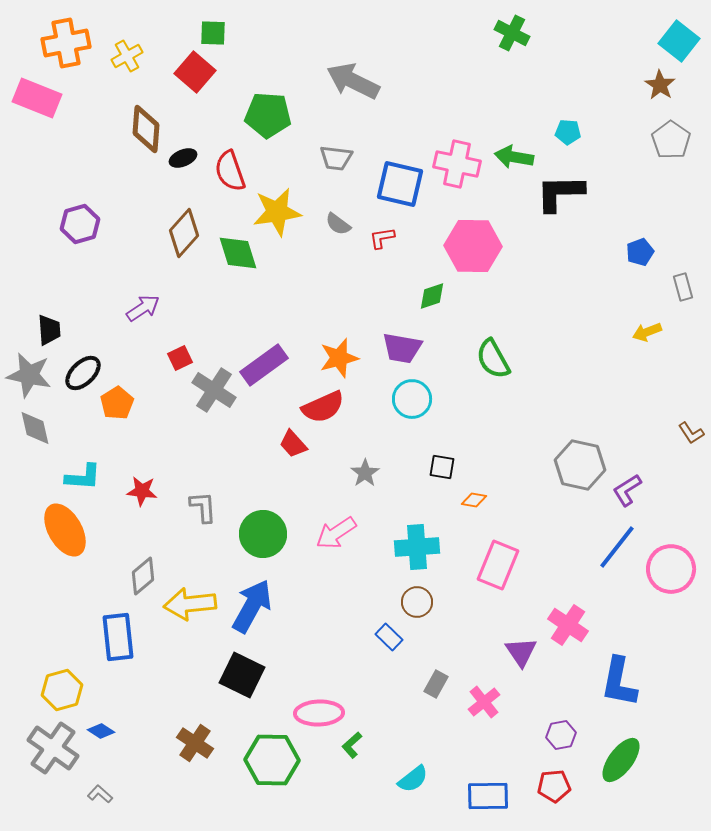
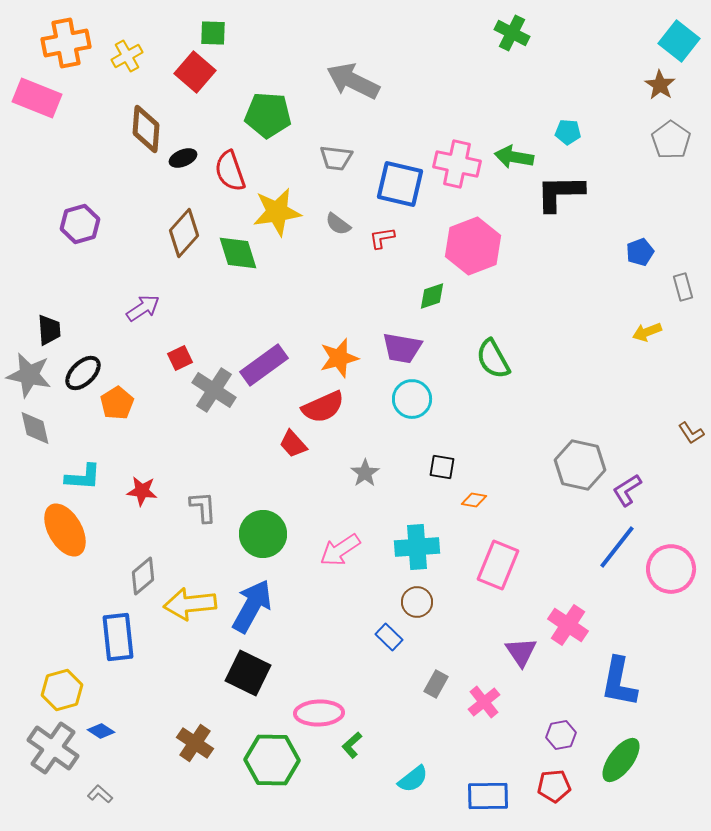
pink hexagon at (473, 246): rotated 22 degrees counterclockwise
pink arrow at (336, 533): moved 4 px right, 17 px down
black square at (242, 675): moved 6 px right, 2 px up
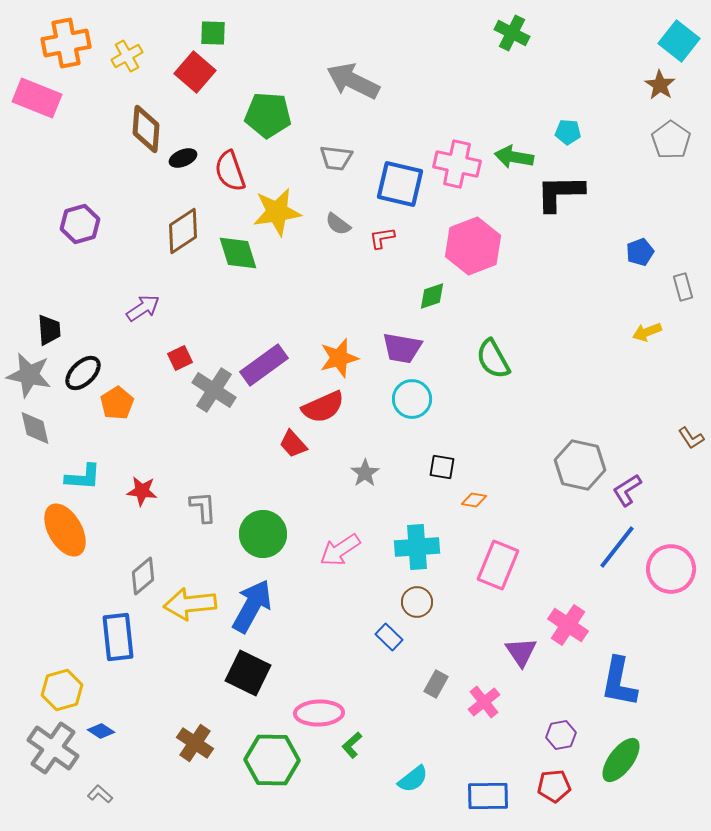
brown diamond at (184, 233): moved 1 px left, 2 px up; rotated 15 degrees clockwise
brown L-shape at (691, 433): moved 5 px down
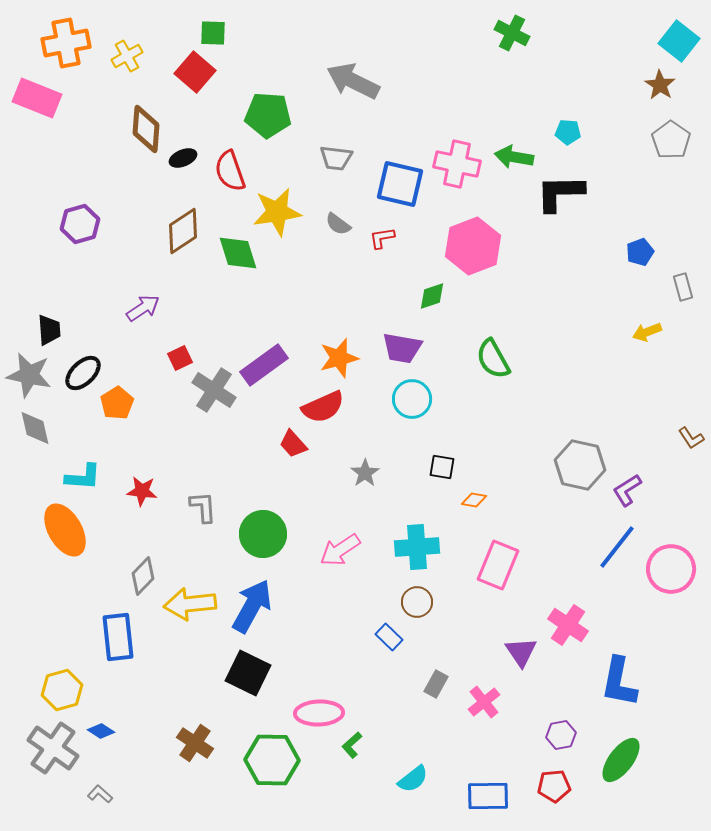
gray diamond at (143, 576): rotated 6 degrees counterclockwise
